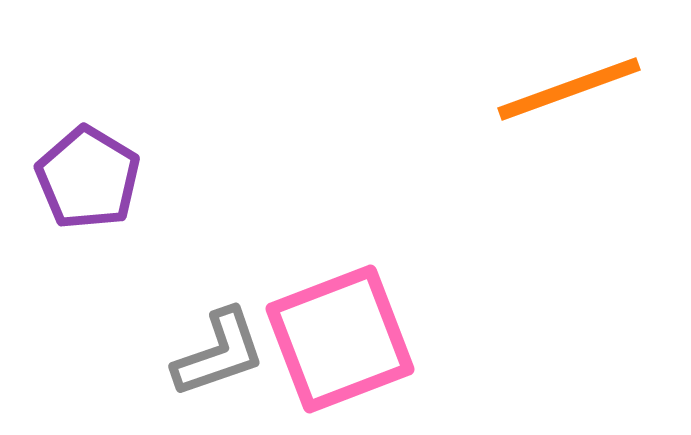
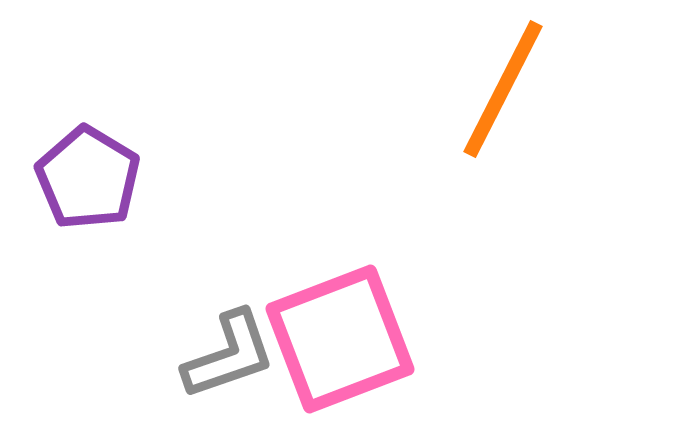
orange line: moved 66 px left; rotated 43 degrees counterclockwise
gray L-shape: moved 10 px right, 2 px down
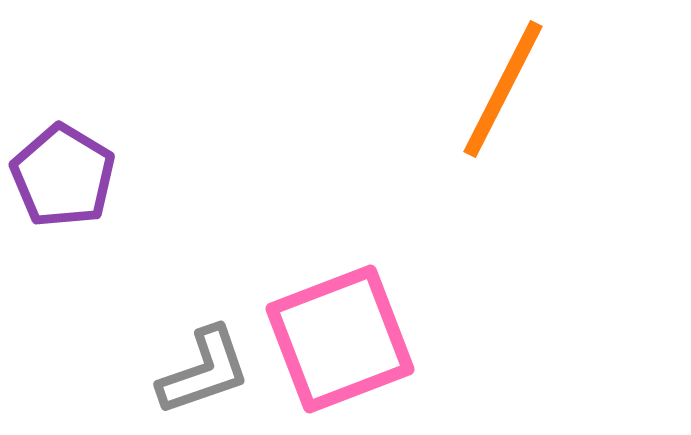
purple pentagon: moved 25 px left, 2 px up
gray L-shape: moved 25 px left, 16 px down
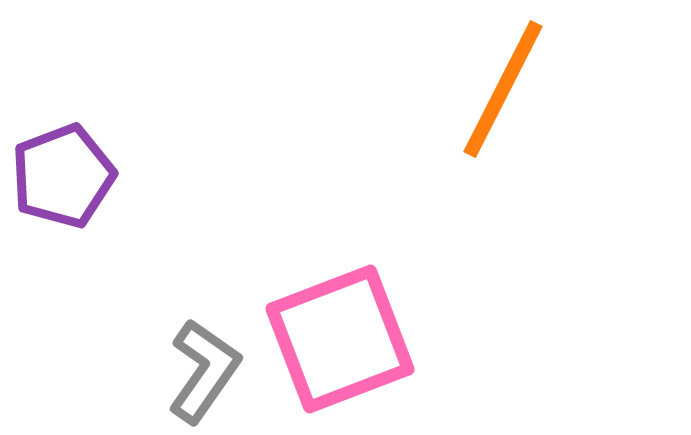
purple pentagon: rotated 20 degrees clockwise
gray L-shape: rotated 36 degrees counterclockwise
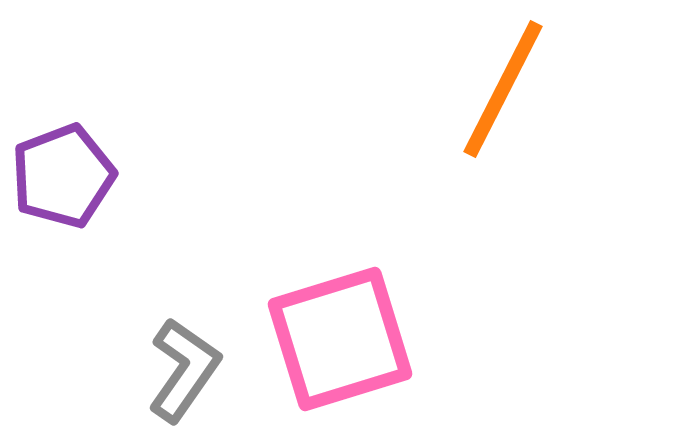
pink square: rotated 4 degrees clockwise
gray L-shape: moved 20 px left, 1 px up
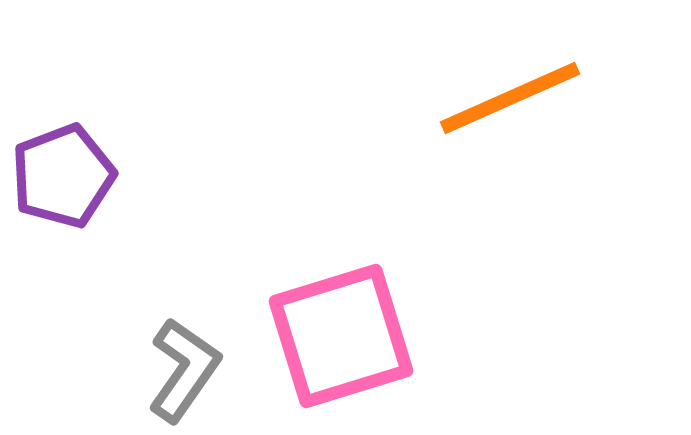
orange line: moved 7 px right, 9 px down; rotated 39 degrees clockwise
pink square: moved 1 px right, 3 px up
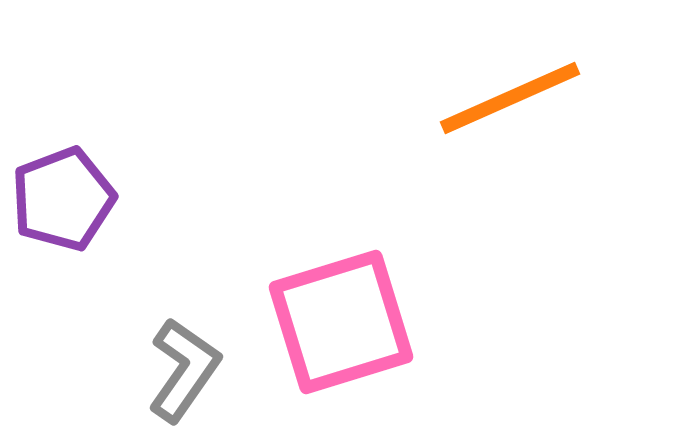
purple pentagon: moved 23 px down
pink square: moved 14 px up
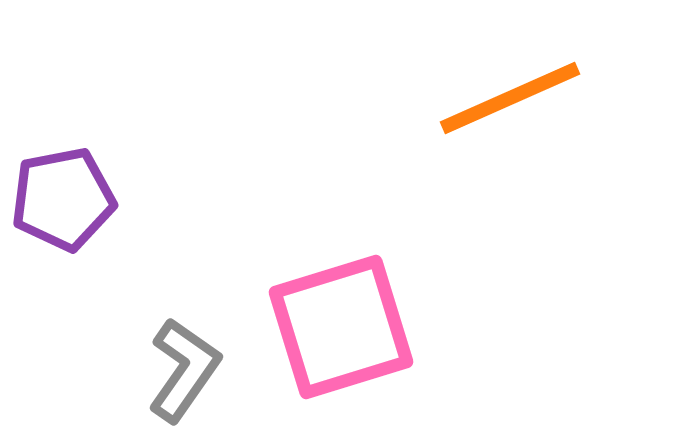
purple pentagon: rotated 10 degrees clockwise
pink square: moved 5 px down
